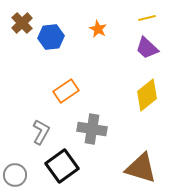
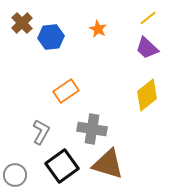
yellow line: moved 1 px right; rotated 24 degrees counterclockwise
brown triangle: moved 33 px left, 4 px up
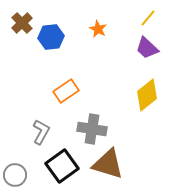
yellow line: rotated 12 degrees counterclockwise
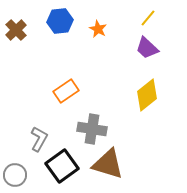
brown cross: moved 6 px left, 7 px down
blue hexagon: moved 9 px right, 16 px up
gray L-shape: moved 2 px left, 7 px down
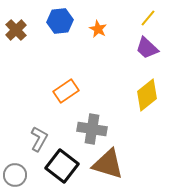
black square: rotated 16 degrees counterclockwise
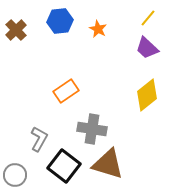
black square: moved 2 px right
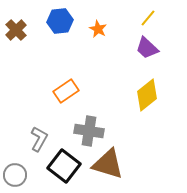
gray cross: moved 3 px left, 2 px down
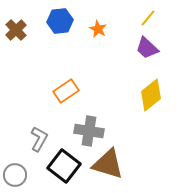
yellow diamond: moved 4 px right
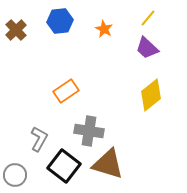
orange star: moved 6 px right
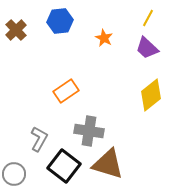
yellow line: rotated 12 degrees counterclockwise
orange star: moved 9 px down
gray circle: moved 1 px left, 1 px up
